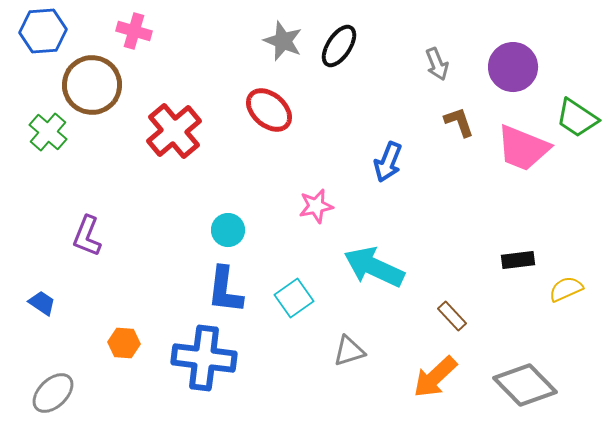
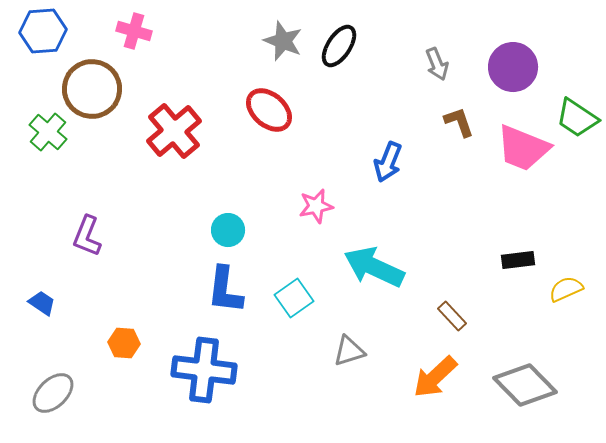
brown circle: moved 4 px down
blue cross: moved 12 px down
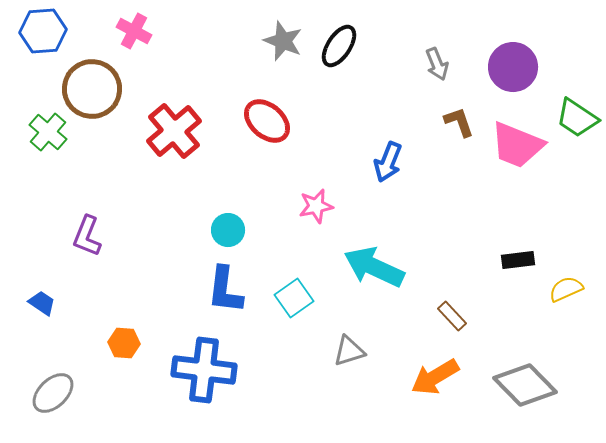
pink cross: rotated 12 degrees clockwise
red ellipse: moved 2 px left, 11 px down
pink trapezoid: moved 6 px left, 3 px up
orange arrow: rotated 12 degrees clockwise
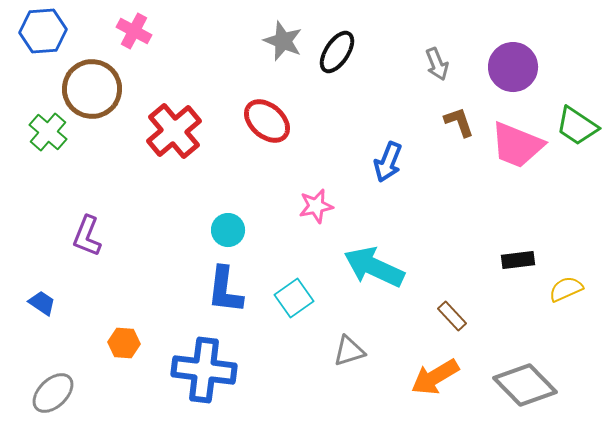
black ellipse: moved 2 px left, 6 px down
green trapezoid: moved 8 px down
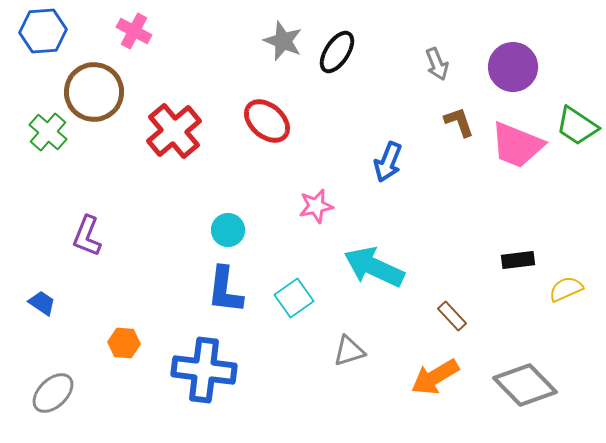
brown circle: moved 2 px right, 3 px down
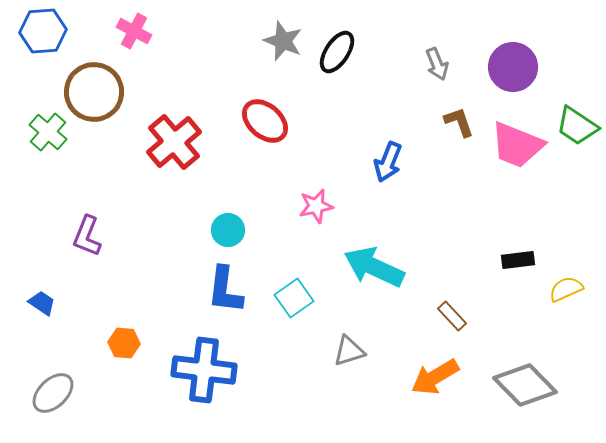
red ellipse: moved 2 px left
red cross: moved 11 px down
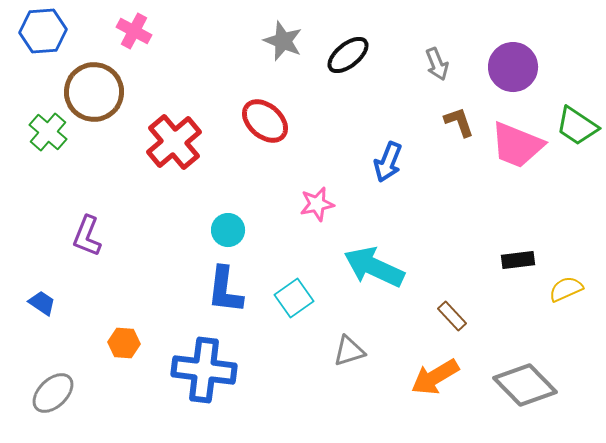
black ellipse: moved 11 px right, 3 px down; rotated 18 degrees clockwise
pink star: moved 1 px right, 2 px up
